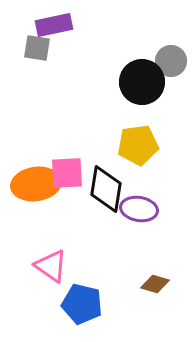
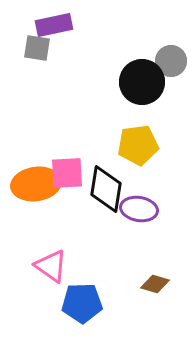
blue pentagon: moved 1 px up; rotated 15 degrees counterclockwise
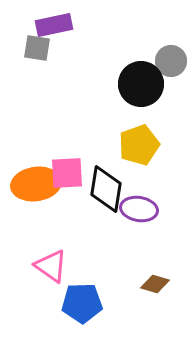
black circle: moved 1 px left, 2 px down
yellow pentagon: moved 1 px right; rotated 12 degrees counterclockwise
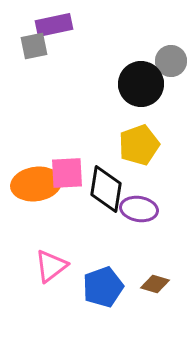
gray square: moved 3 px left, 2 px up; rotated 20 degrees counterclockwise
pink triangle: rotated 48 degrees clockwise
blue pentagon: moved 21 px right, 16 px up; rotated 18 degrees counterclockwise
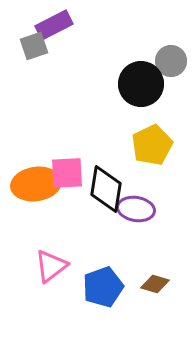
purple rectangle: rotated 15 degrees counterclockwise
gray square: rotated 8 degrees counterclockwise
yellow pentagon: moved 13 px right; rotated 6 degrees counterclockwise
purple ellipse: moved 3 px left
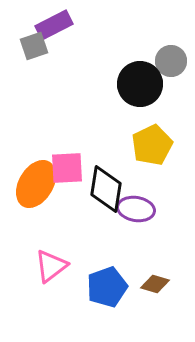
black circle: moved 1 px left
pink square: moved 5 px up
orange ellipse: rotated 51 degrees counterclockwise
blue pentagon: moved 4 px right
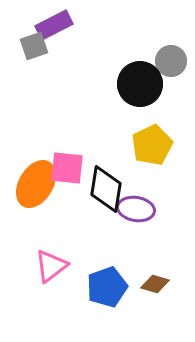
pink square: rotated 9 degrees clockwise
